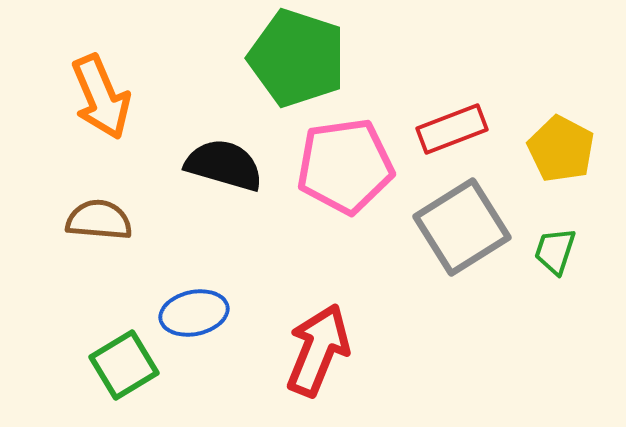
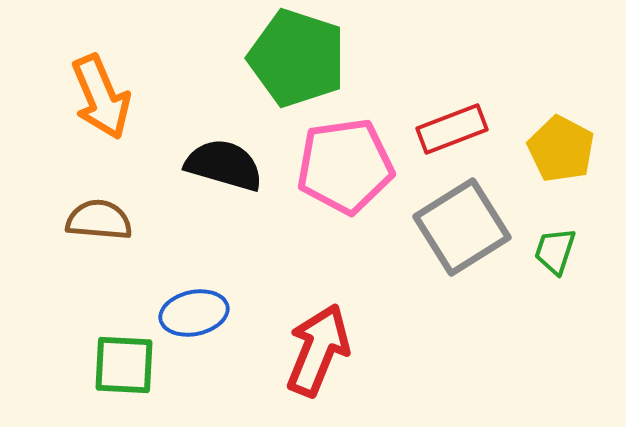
green square: rotated 34 degrees clockwise
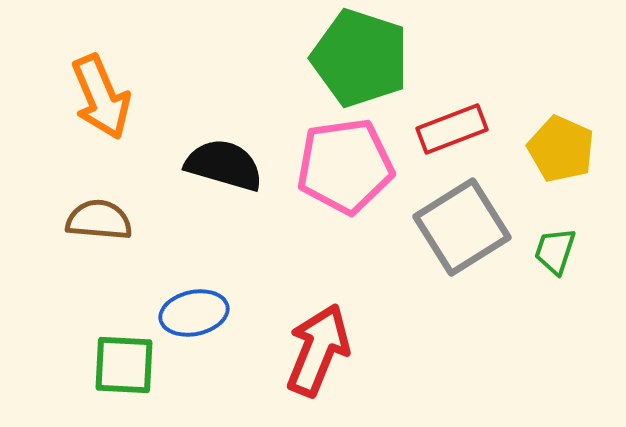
green pentagon: moved 63 px right
yellow pentagon: rotated 4 degrees counterclockwise
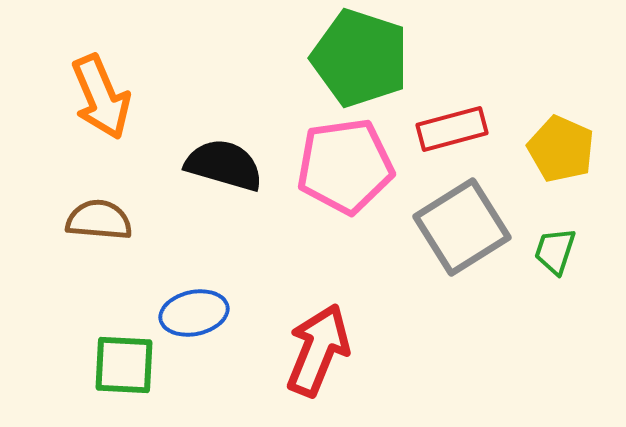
red rectangle: rotated 6 degrees clockwise
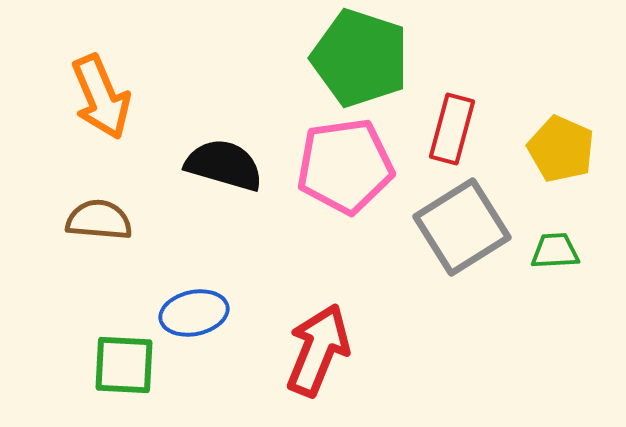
red rectangle: rotated 60 degrees counterclockwise
green trapezoid: rotated 69 degrees clockwise
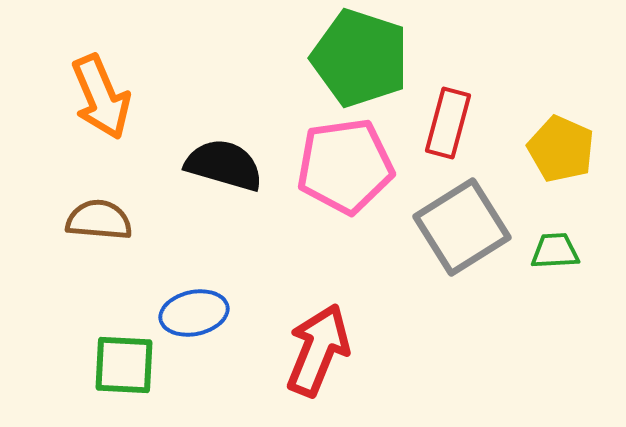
red rectangle: moved 4 px left, 6 px up
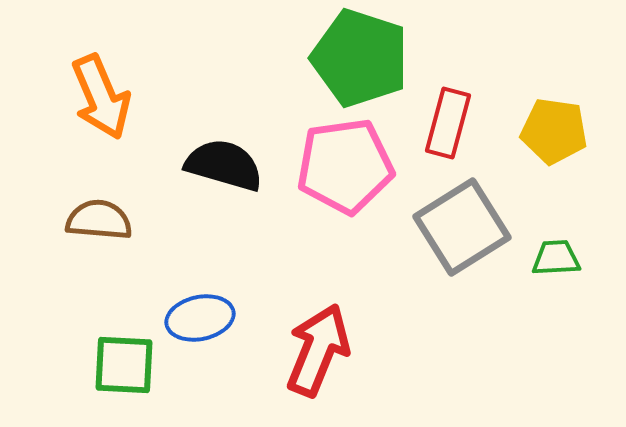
yellow pentagon: moved 7 px left, 18 px up; rotated 16 degrees counterclockwise
green trapezoid: moved 1 px right, 7 px down
blue ellipse: moved 6 px right, 5 px down
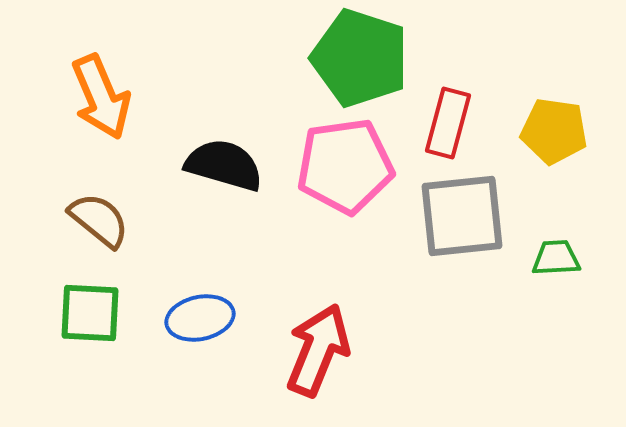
brown semicircle: rotated 34 degrees clockwise
gray square: moved 11 px up; rotated 26 degrees clockwise
green square: moved 34 px left, 52 px up
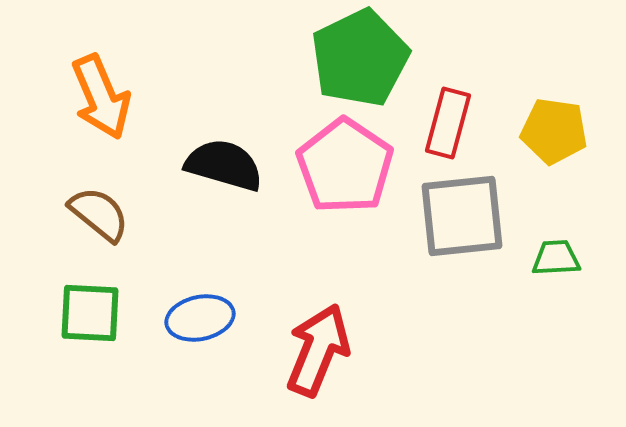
green pentagon: rotated 28 degrees clockwise
pink pentagon: rotated 30 degrees counterclockwise
brown semicircle: moved 6 px up
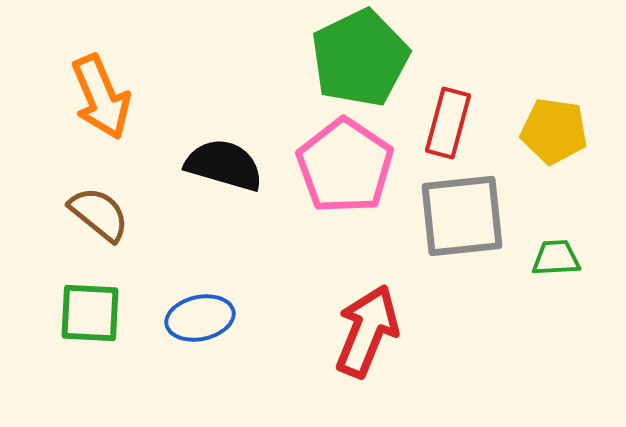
red arrow: moved 49 px right, 19 px up
